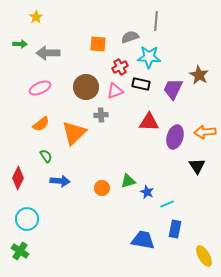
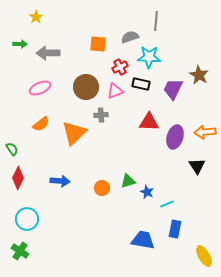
green semicircle: moved 34 px left, 7 px up
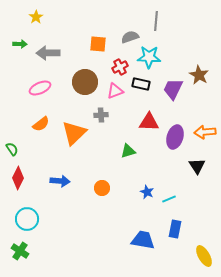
brown circle: moved 1 px left, 5 px up
green triangle: moved 30 px up
cyan line: moved 2 px right, 5 px up
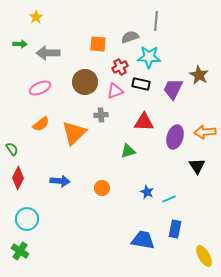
red triangle: moved 5 px left
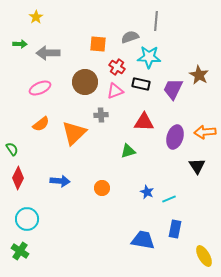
red cross: moved 3 px left; rotated 28 degrees counterclockwise
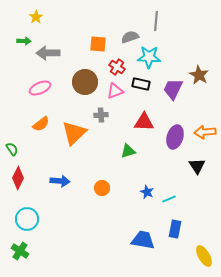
green arrow: moved 4 px right, 3 px up
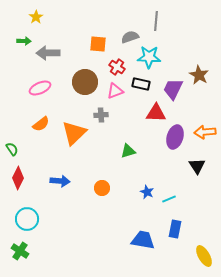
red triangle: moved 12 px right, 9 px up
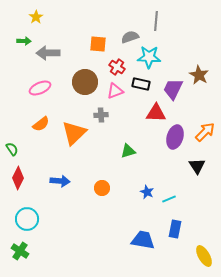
orange arrow: rotated 140 degrees clockwise
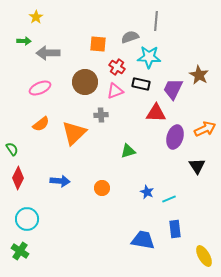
orange arrow: moved 3 px up; rotated 20 degrees clockwise
blue rectangle: rotated 18 degrees counterclockwise
